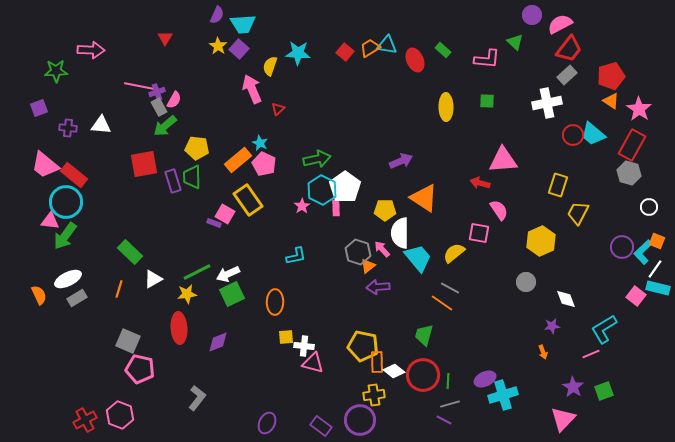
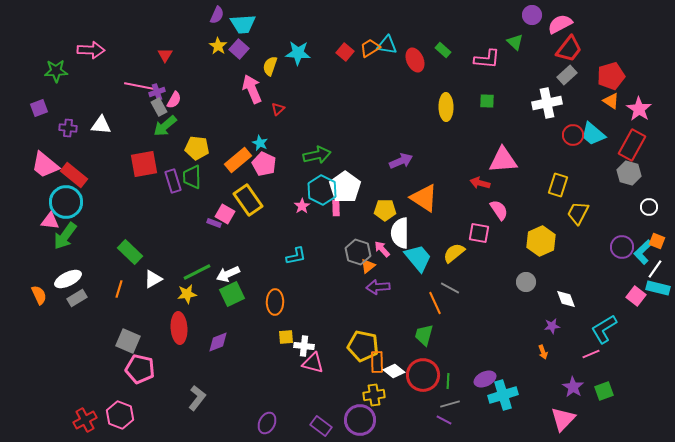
red triangle at (165, 38): moved 17 px down
green arrow at (317, 159): moved 4 px up
orange line at (442, 303): moved 7 px left; rotated 30 degrees clockwise
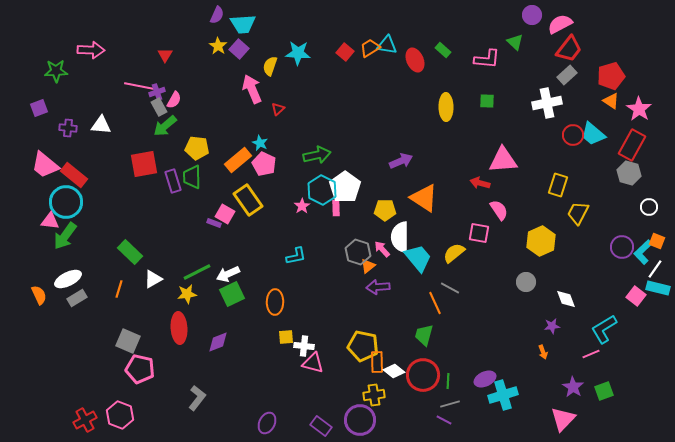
white semicircle at (400, 233): moved 4 px down
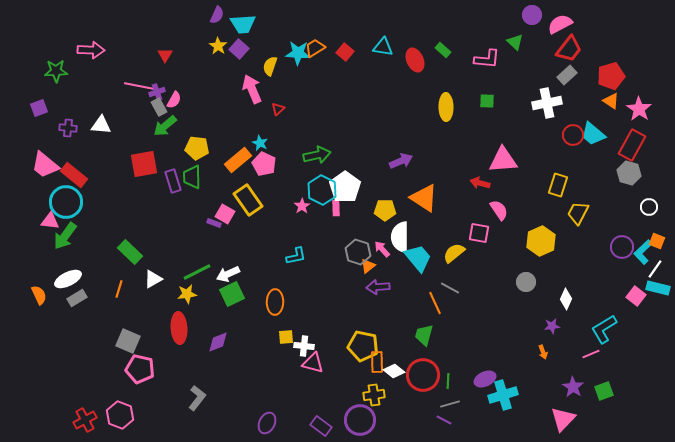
cyan triangle at (387, 45): moved 4 px left, 2 px down
orange trapezoid at (370, 48): moved 55 px left
white diamond at (566, 299): rotated 45 degrees clockwise
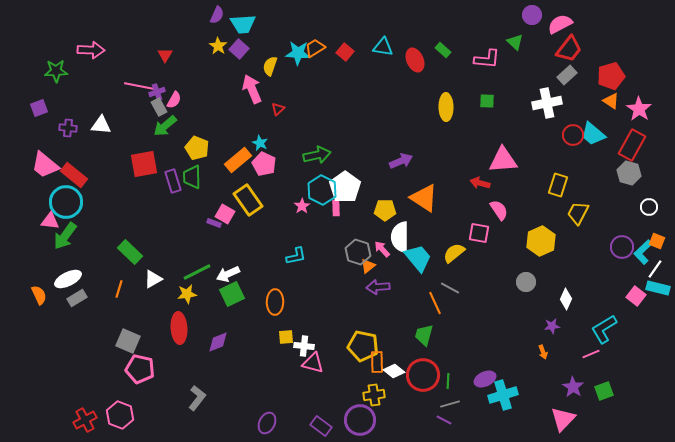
yellow pentagon at (197, 148): rotated 15 degrees clockwise
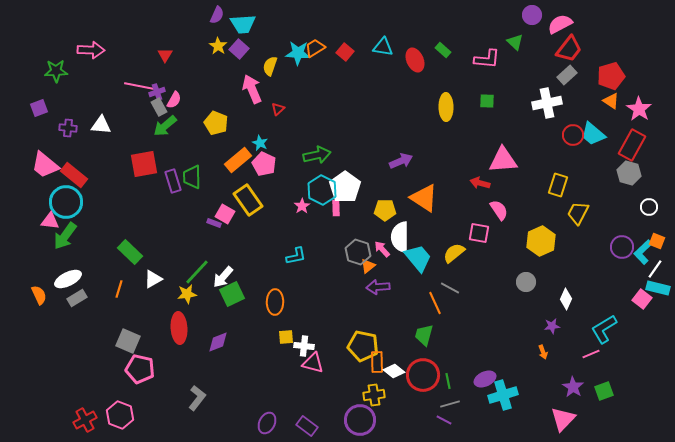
yellow pentagon at (197, 148): moved 19 px right, 25 px up
green line at (197, 272): rotated 20 degrees counterclockwise
white arrow at (228, 274): moved 5 px left, 3 px down; rotated 25 degrees counterclockwise
pink square at (636, 296): moved 6 px right, 3 px down
green line at (448, 381): rotated 14 degrees counterclockwise
purple rectangle at (321, 426): moved 14 px left
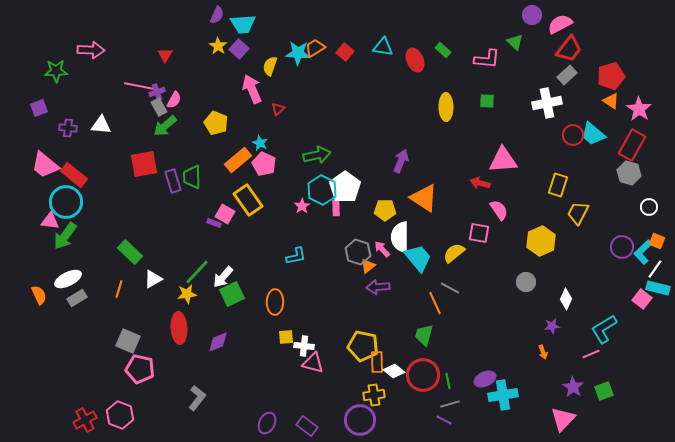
purple arrow at (401, 161): rotated 45 degrees counterclockwise
cyan cross at (503, 395): rotated 8 degrees clockwise
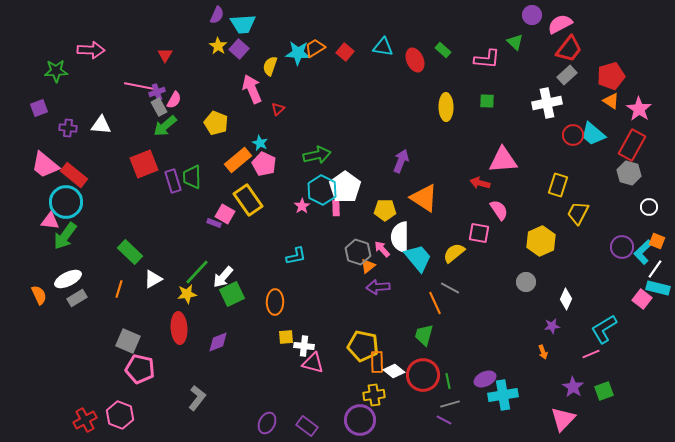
red square at (144, 164): rotated 12 degrees counterclockwise
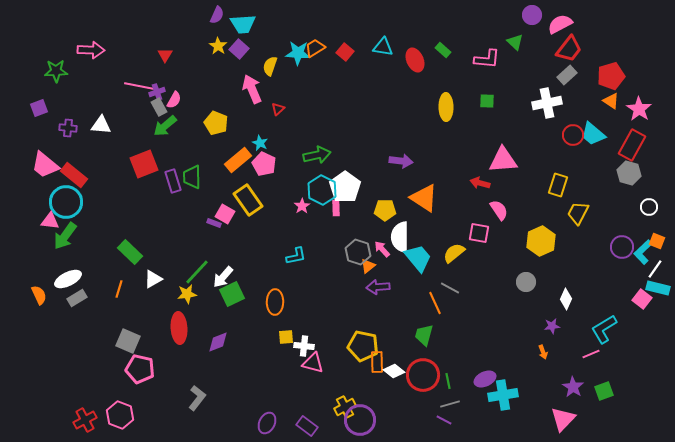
purple arrow at (401, 161): rotated 75 degrees clockwise
yellow cross at (374, 395): moved 29 px left, 12 px down; rotated 20 degrees counterclockwise
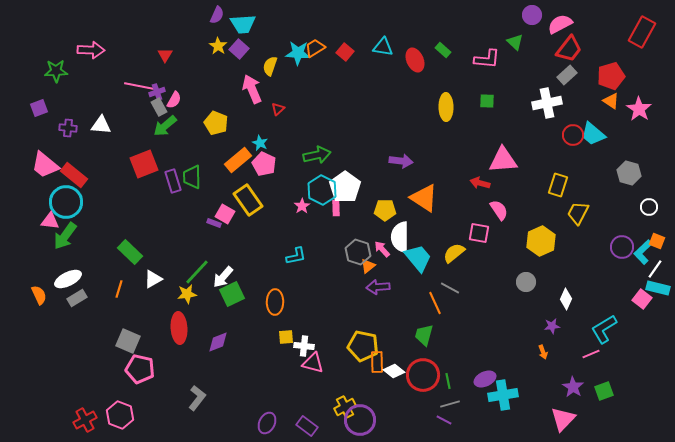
red rectangle at (632, 145): moved 10 px right, 113 px up
